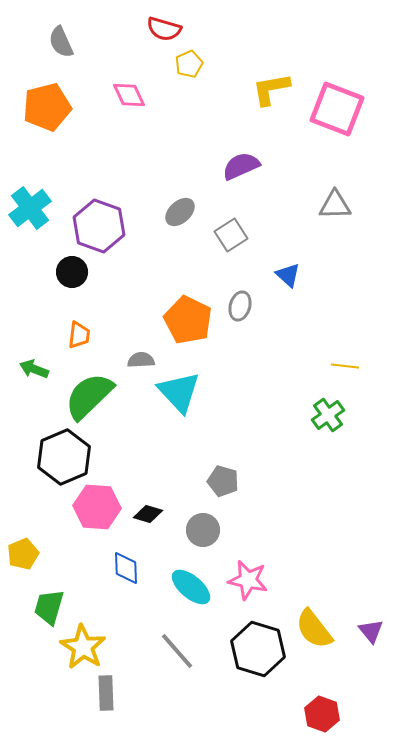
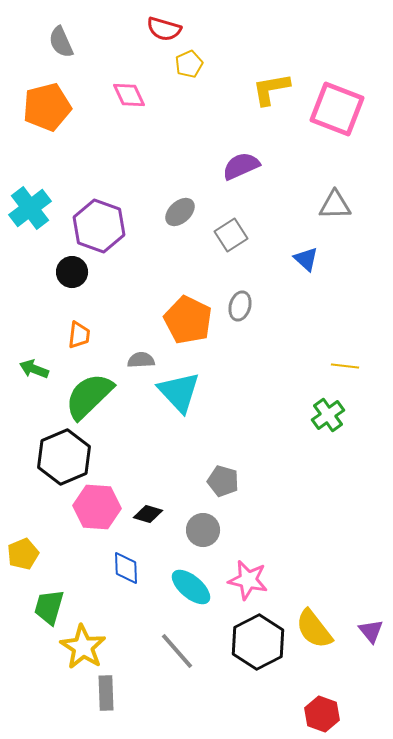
blue triangle at (288, 275): moved 18 px right, 16 px up
black hexagon at (258, 649): moved 7 px up; rotated 16 degrees clockwise
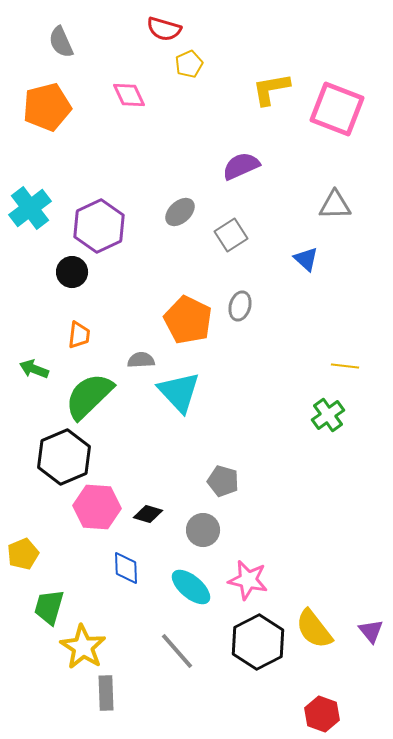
purple hexagon at (99, 226): rotated 15 degrees clockwise
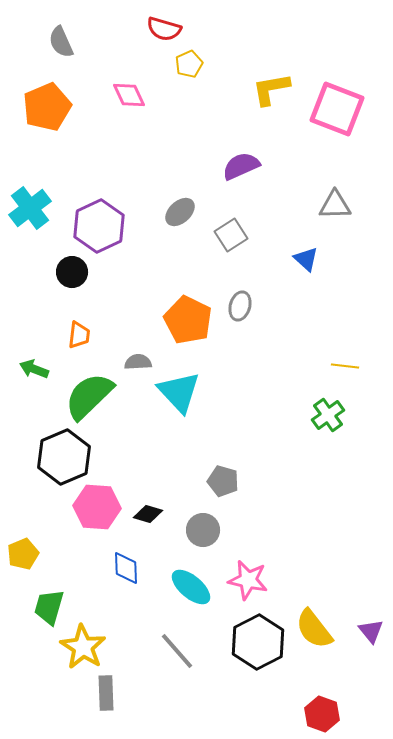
orange pentagon at (47, 107): rotated 9 degrees counterclockwise
gray semicircle at (141, 360): moved 3 px left, 2 px down
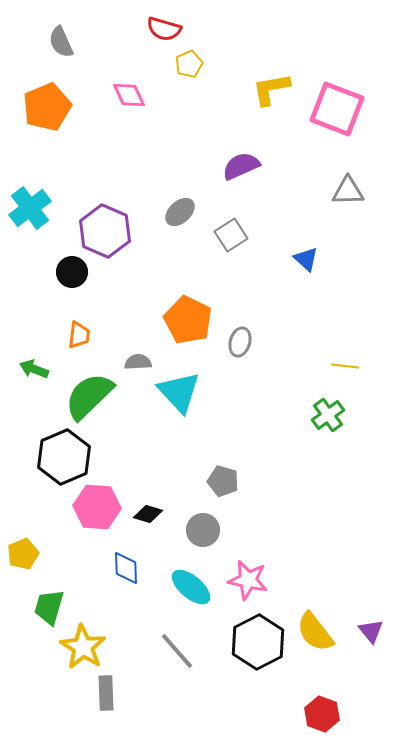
gray triangle at (335, 205): moved 13 px right, 14 px up
purple hexagon at (99, 226): moved 6 px right, 5 px down; rotated 12 degrees counterclockwise
gray ellipse at (240, 306): moved 36 px down
yellow semicircle at (314, 629): moved 1 px right, 3 px down
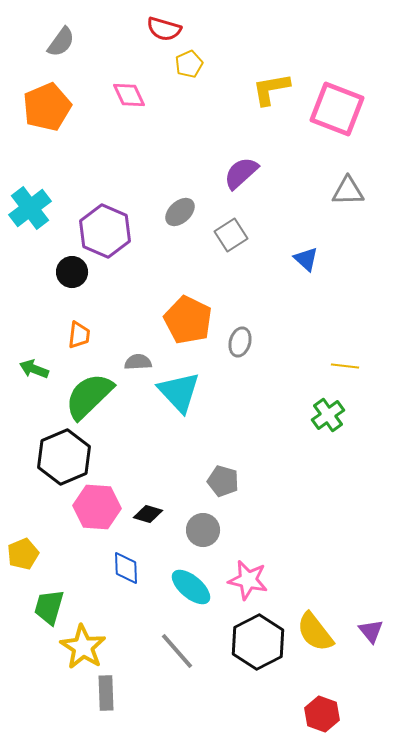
gray semicircle at (61, 42): rotated 120 degrees counterclockwise
purple semicircle at (241, 166): moved 7 px down; rotated 18 degrees counterclockwise
